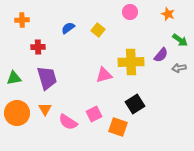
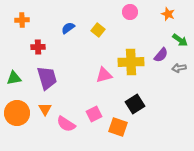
pink semicircle: moved 2 px left, 2 px down
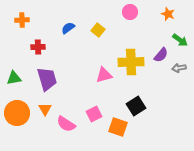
purple trapezoid: moved 1 px down
black square: moved 1 px right, 2 px down
